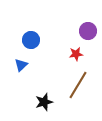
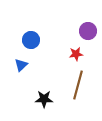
brown line: rotated 16 degrees counterclockwise
black star: moved 3 px up; rotated 18 degrees clockwise
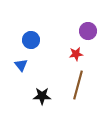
blue triangle: rotated 24 degrees counterclockwise
black star: moved 2 px left, 3 px up
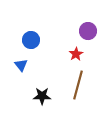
red star: rotated 24 degrees counterclockwise
